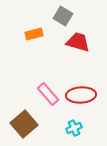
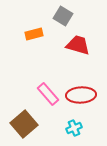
red trapezoid: moved 3 px down
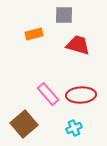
gray square: moved 1 px right, 1 px up; rotated 30 degrees counterclockwise
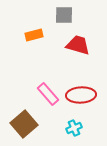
orange rectangle: moved 1 px down
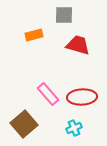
red ellipse: moved 1 px right, 2 px down
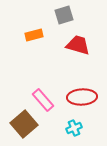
gray square: rotated 18 degrees counterclockwise
pink rectangle: moved 5 px left, 6 px down
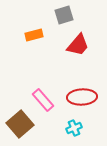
red trapezoid: rotated 115 degrees clockwise
brown square: moved 4 px left
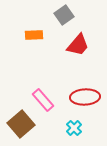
gray square: rotated 18 degrees counterclockwise
orange rectangle: rotated 12 degrees clockwise
red ellipse: moved 3 px right
brown square: moved 1 px right
cyan cross: rotated 21 degrees counterclockwise
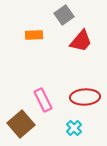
red trapezoid: moved 3 px right, 4 px up
pink rectangle: rotated 15 degrees clockwise
